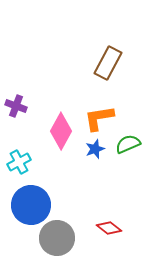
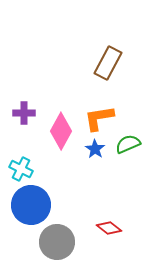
purple cross: moved 8 px right, 7 px down; rotated 20 degrees counterclockwise
blue star: rotated 18 degrees counterclockwise
cyan cross: moved 2 px right, 7 px down; rotated 35 degrees counterclockwise
gray circle: moved 4 px down
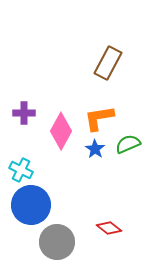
cyan cross: moved 1 px down
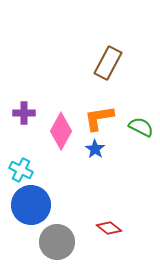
green semicircle: moved 13 px right, 17 px up; rotated 50 degrees clockwise
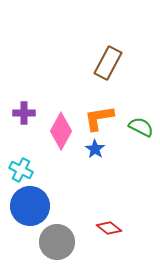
blue circle: moved 1 px left, 1 px down
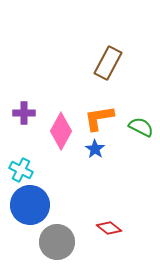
blue circle: moved 1 px up
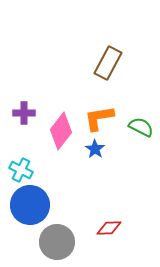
pink diamond: rotated 9 degrees clockwise
red diamond: rotated 40 degrees counterclockwise
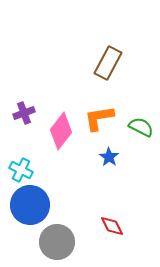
purple cross: rotated 20 degrees counterclockwise
blue star: moved 14 px right, 8 px down
red diamond: moved 3 px right, 2 px up; rotated 65 degrees clockwise
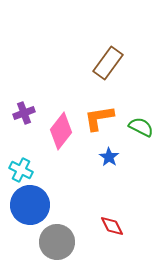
brown rectangle: rotated 8 degrees clockwise
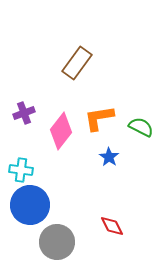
brown rectangle: moved 31 px left
cyan cross: rotated 20 degrees counterclockwise
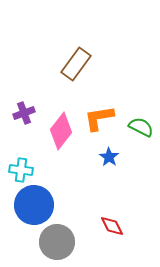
brown rectangle: moved 1 px left, 1 px down
blue circle: moved 4 px right
